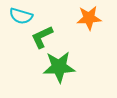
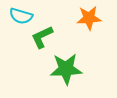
green star: moved 7 px right, 2 px down
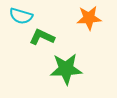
green L-shape: rotated 50 degrees clockwise
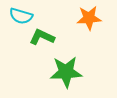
green star: moved 3 px down
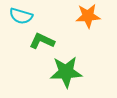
orange star: moved 1 px left, 2 px up
green L-shape: moved 4 px down
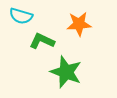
orange star: moved 9 px left, 8 px down
green star: rotated 24 degrees clockwise
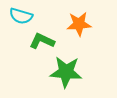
green star: rotated 16 degrees counterclockwise
